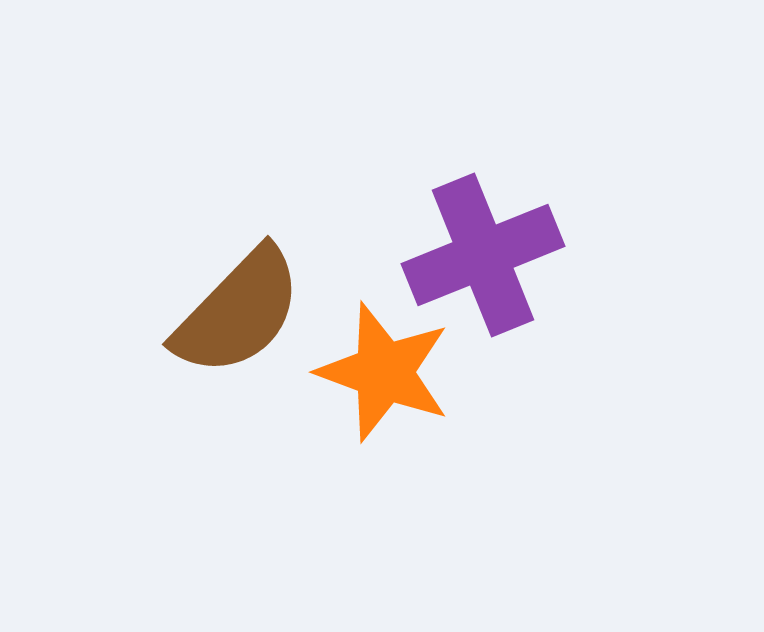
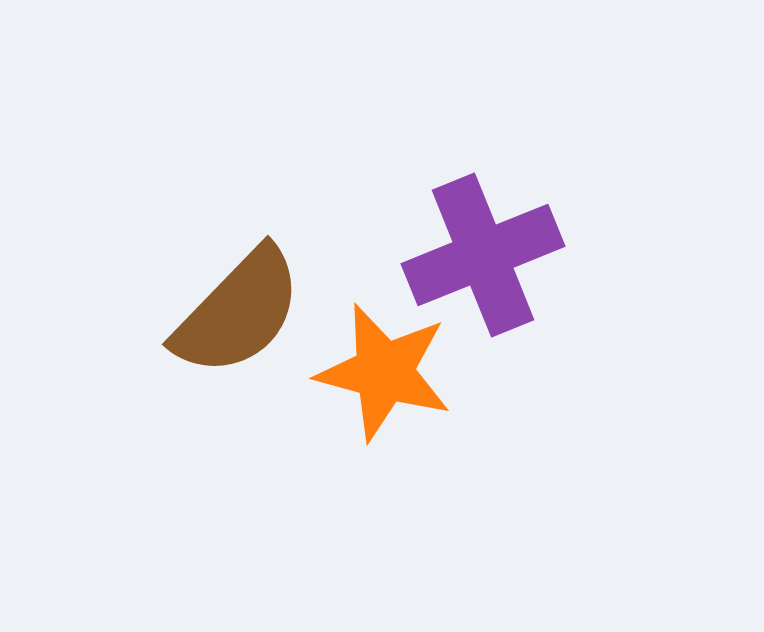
orange star: rotated 5 degrees counterclockwise
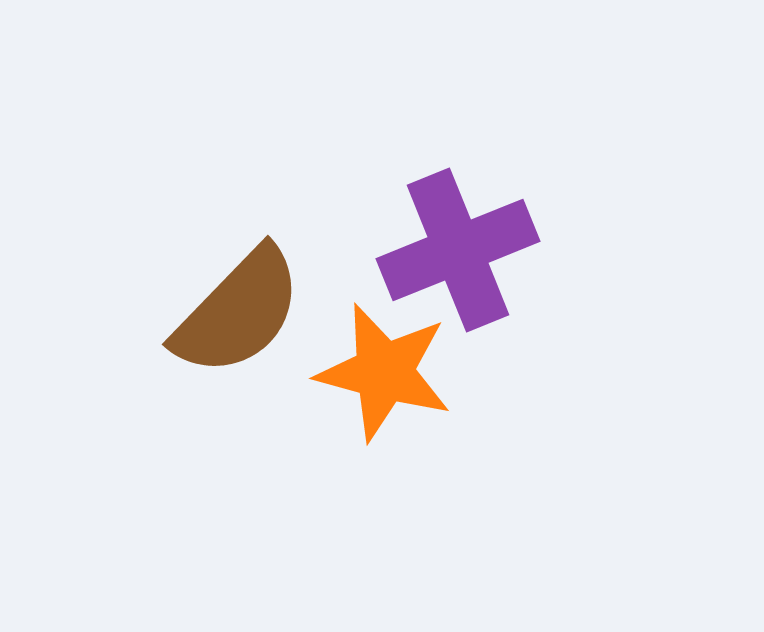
purple cross: moved 25 px left, 5 px up
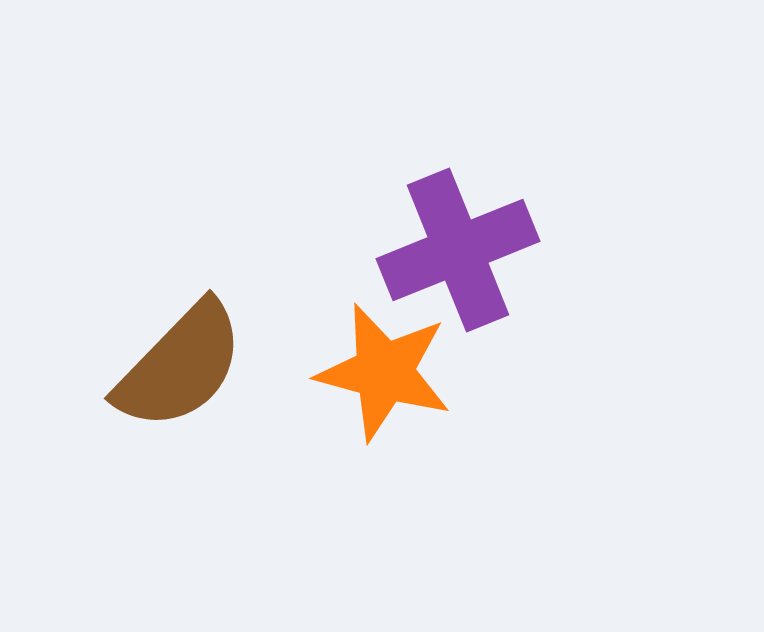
brown semicircle: moved 58 px left, 54 px down
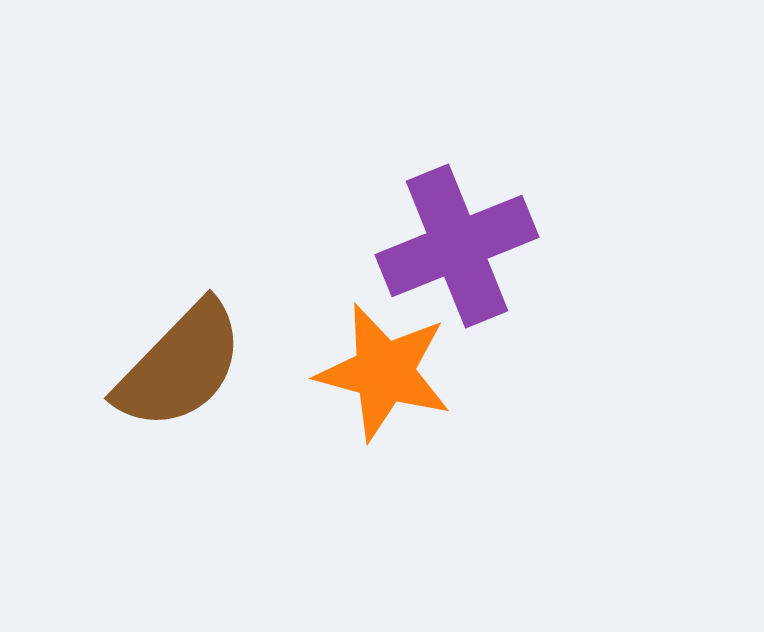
purple cross: moved 1 px left, 4 px up
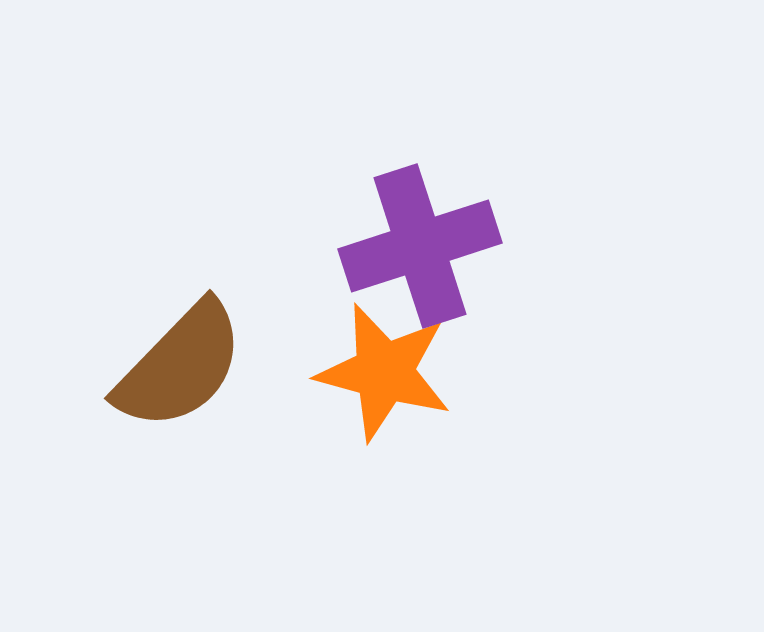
purple cross: moved 37 px left; rotated 4 degrees clockwise
